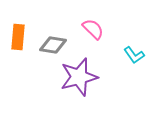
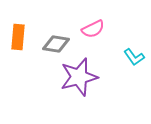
pink semicircle: rotated 110 degrees clockwise
gray diamond: moved 3 px right, 1 px up
cyan L-shape: moved 2 px down
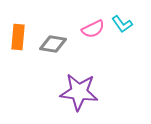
gray diamond: moved 3 px left
cyan L-shape: moved 12 px left, 33 px up
purple star: moved 15 px down; rotated 21 degrees clockwise
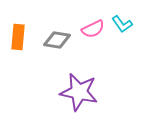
gray diamond: moved 4 px right, 4 px up
purple star: rotated 6 degrees clockwise
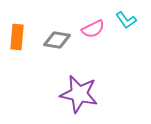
cyan L-shape: moved 4 px right, 4 px up
orange rectangle: moved 1 px left
purple star: moved 2 px down
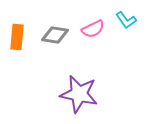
gray diamond: moved 2 px left, 5 px up
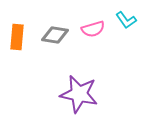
pink semicircle: rotated 10 degrees clockwise
